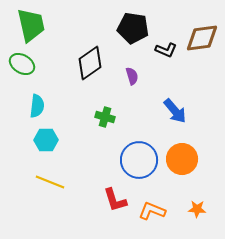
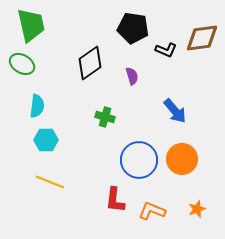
red L-shape: rotated 24 degrees clockwise
orange star: rotated 24 degrees counterclockwise
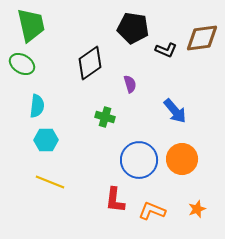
purple semicircle: moved 2 px left, 8 px down
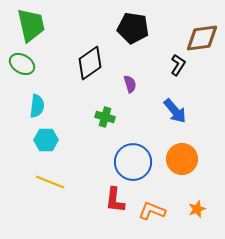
black L-shape: moved 12 px right, 15 px down; rotated 80 degrees counterclockwise
blue circle: moved 6 px left, 2 px down
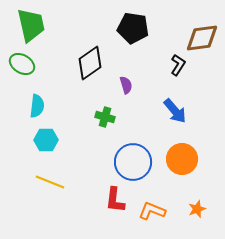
purple semicircle: moved 4 px left, 1 px down
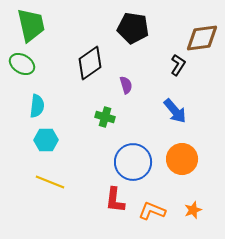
orange star: moved 4 px left, 1 px down
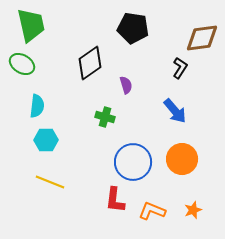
black L-shape: moved 2 px right, 3 px down
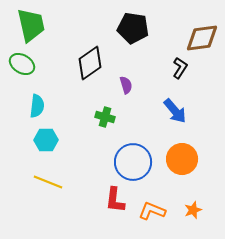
yellow line: moved 2 px left
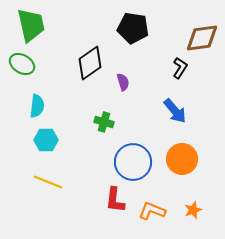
purple semicircle: moved 3 px left, 3 px up
green cross: moved 1 px left, 5 px down
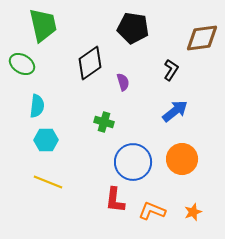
green trapezoid: moved 12 px right
black L-shape: moved 9 px left, 2 px down
blue arrow: rotated 88 degrees counterclockwise
orange star: moved 2 px down
